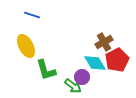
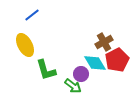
blue line: rotated 56 degrees counterclockwise
yellow ellipse: moved 1 px left, 1 px up
purple circle: moved 1 px left, 3 px up
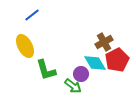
yellow ellipse: moved 1 px down
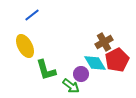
green arrow: moved 2 px left
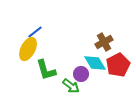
blue line: moved 3 px right, 17 px down
yellow ellipse: moved 3 px right, 3 px down; rotated 55 degrees clockwise
red pentagon: moved 1 px right, 5 px down
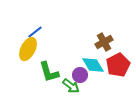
cyan diamond: moved 2 px left, 2 px down
green L-shape: moved 3 px right, 2 px down
purple circle: moved 1 px left, 1 px down
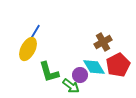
blue line: rotated 21 degrees counterclockwise
brown cross: moved 1 px left
cyan diamond: moved 1 px right, 2 px down
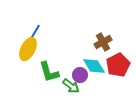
cyan diamond: moved 1 px up
